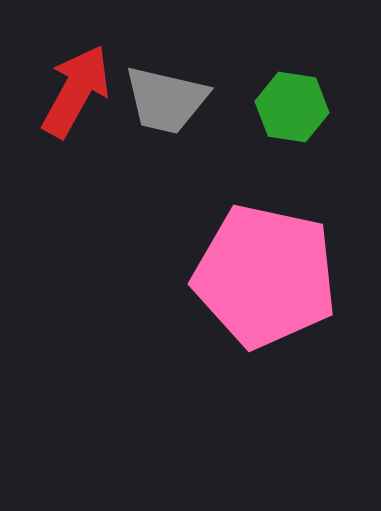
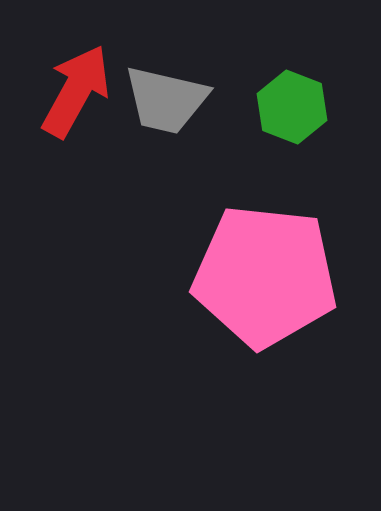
green hexagon: rotated 12 degrees clockwise
pink pentagon: rotated 6 degrees counterclockwise
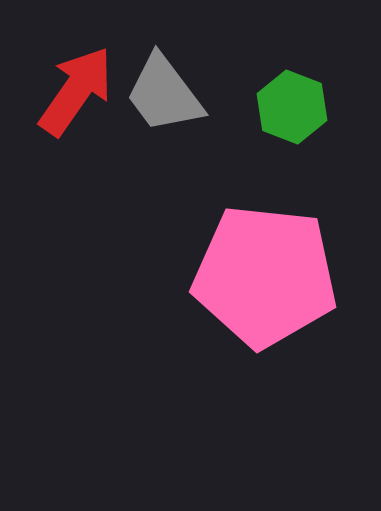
red arrow: rotated 6 degrees clockwise
gray trapezoid: moved 2 px left, 6 px up; rotated 40 degrees clockwise
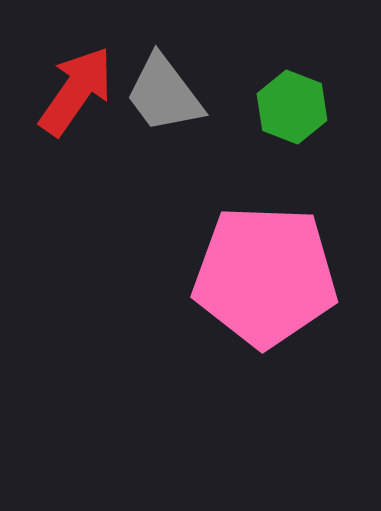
pink pentagon: rotated 4 degrees counterclockwise
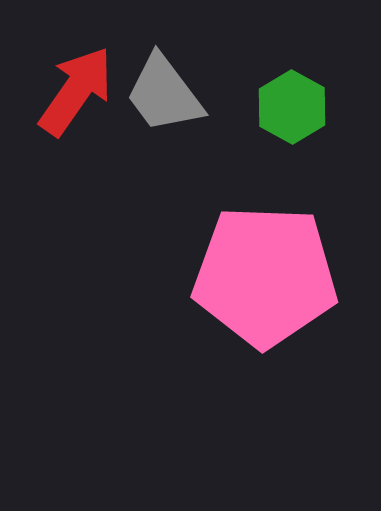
green hexagon: rotated 8 degrees clockwise
